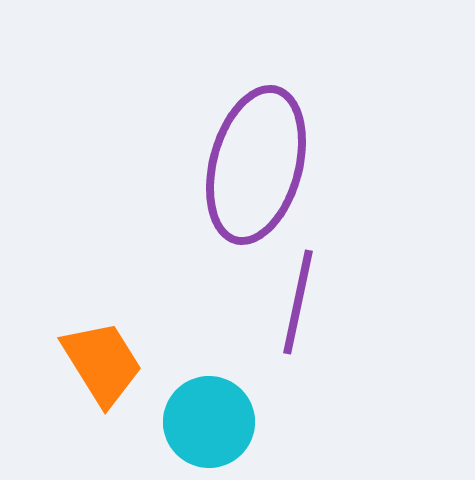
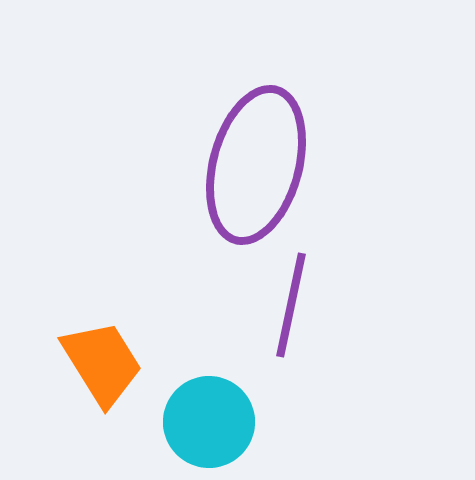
purple line: moved 7 px left, 3 px down
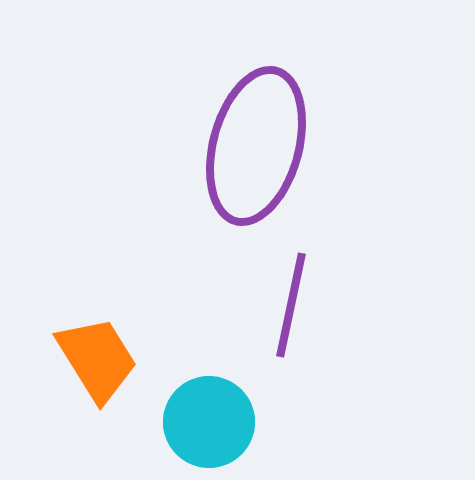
purple ellipse: moved 19 px up
orange trapezoid: moved 5 px left, 4 px up
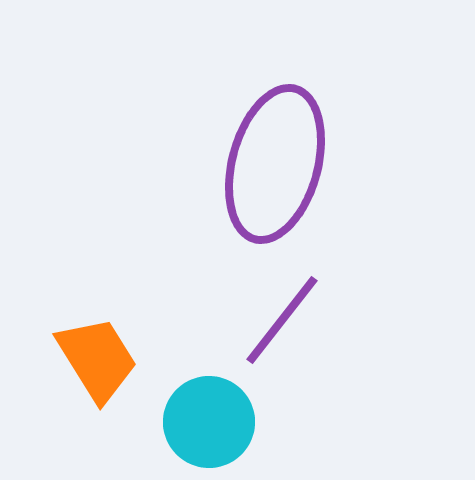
purple ellipse: moved 19 px right, 18 px down
purple line: moved 9 px left, 15 px down; rotated 26 degrees clockwise
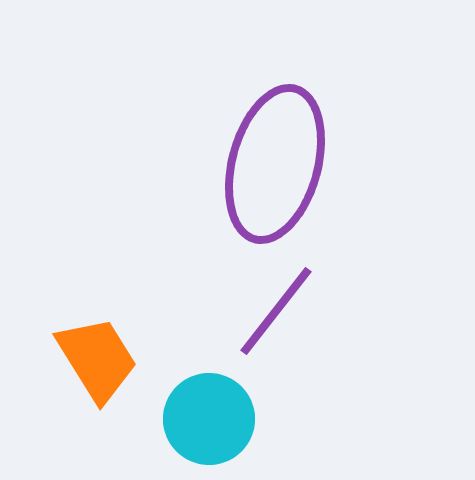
purple line: moved 6 px left, 9 px up
cyan circle: moved 3 px up
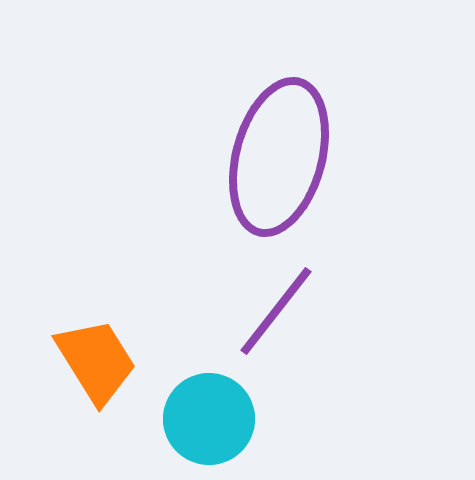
purple ellipse: moved 4 px right, 7 px up
orange trapezoid: moved 1 px left, 2 px down
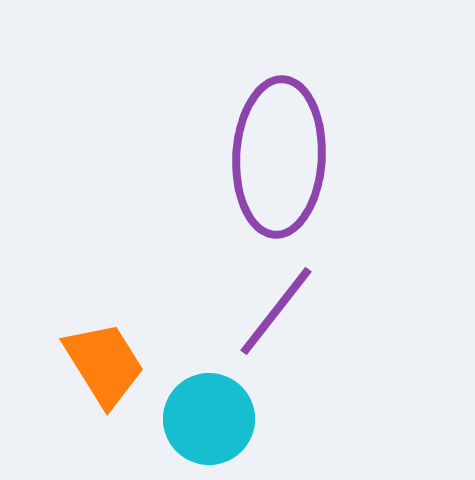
purple ellipse: rotated 12 degrees counterclockwise
orange trapezoid: moved 8 px right, 3 px down
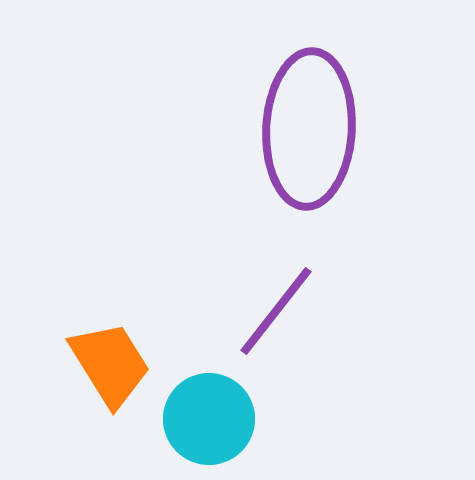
purple ellipse: moved 30 px right, 28 px up
orange trapezoid: moved 6 px right
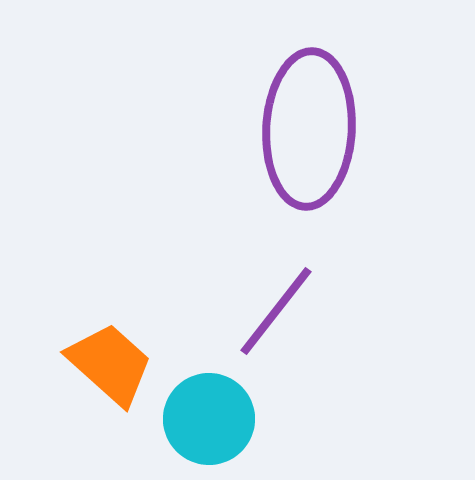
orange trapezoid: rotated 16 degrees counterclockwise
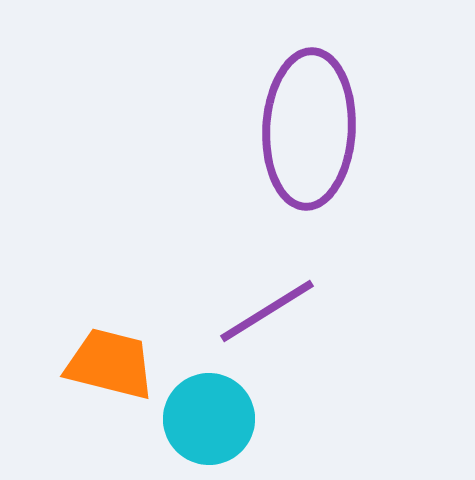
purple line: moved 9 px left; rotated 20 degrees clockwise
orange trapezoid: rotated 28 degrees counterclockwise
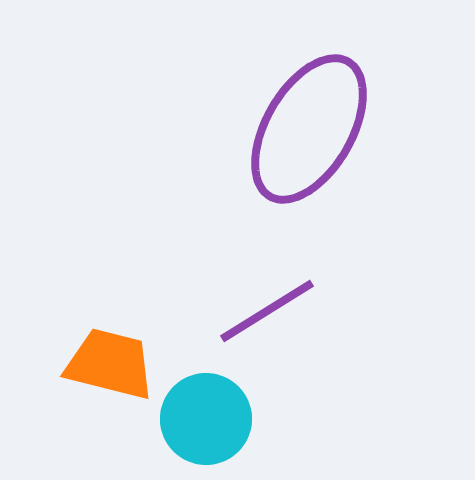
purple ellipse: rotated 27 degrees clockwise
cyan circle: moved 3 px left
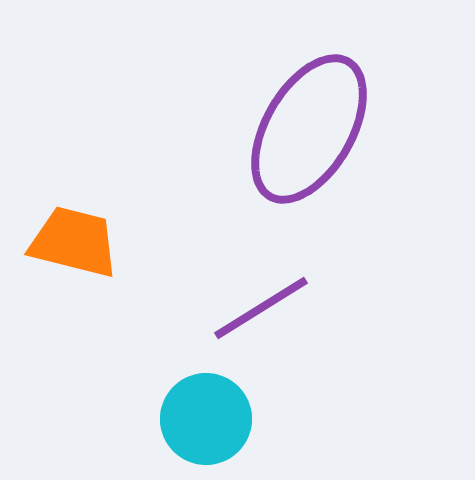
purple line: moved 6 px left, 3 px up
orange trapezoid: moved 36 px left, 122 px up
